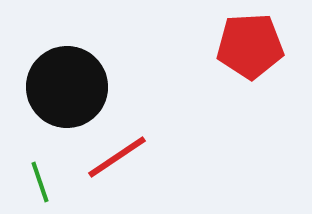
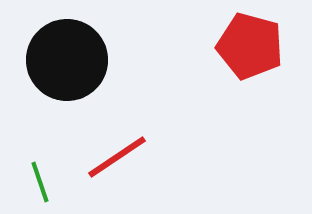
red pentagon: rotated 18 degrees clockwise
black circle: moved 27 px up
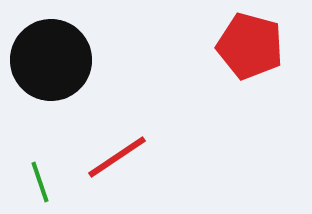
black circle: moved 16 px left
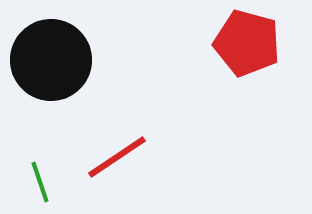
red pentagon: moved 3 px left, 3 px up
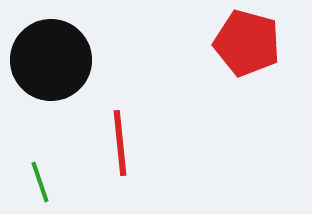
red line: moved 3 px right, 14 px up; rotated 62 degrees counterclockwise
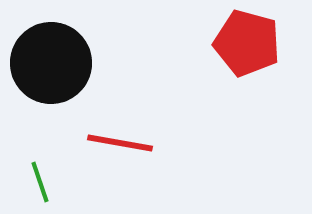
black circle: moved 3 px down
red line: rotated 74 degrees counterclockwise
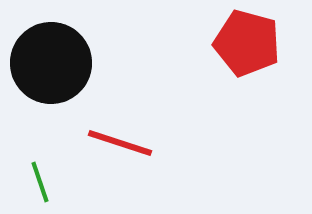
red line: rotated 8 degrees clockwise
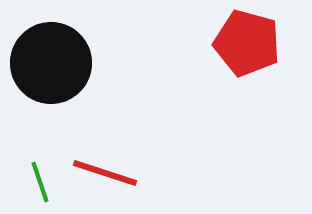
red line: moved 15 px left, 30 px down
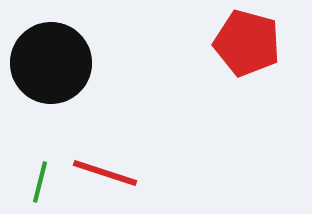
green line: rotated 33 degrees clockwise
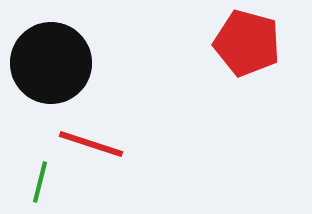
red line: moved 14 px left, 29 px up
